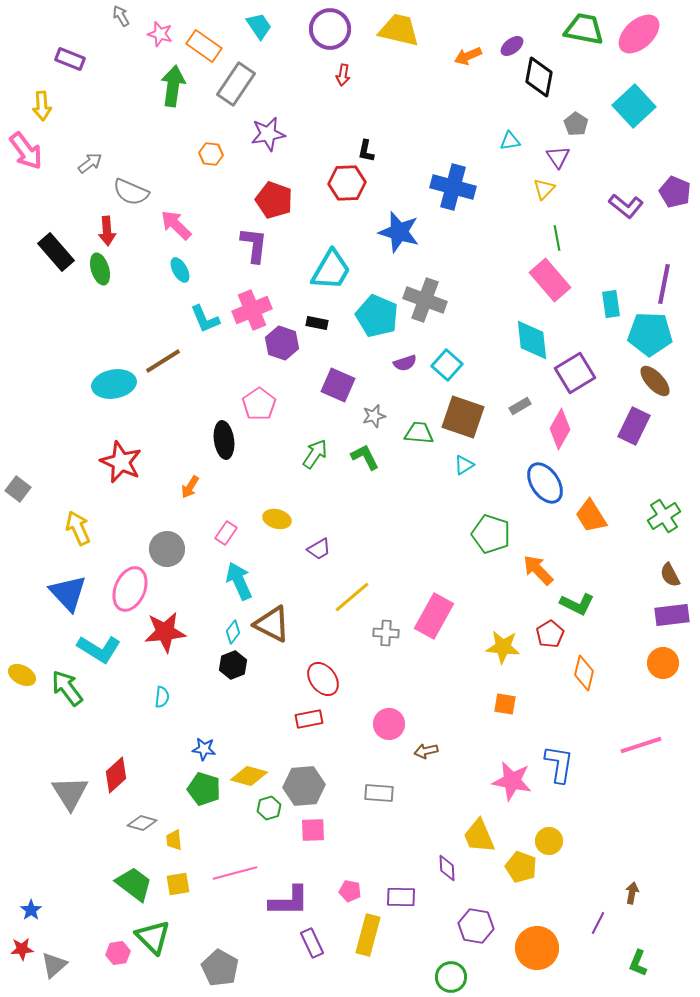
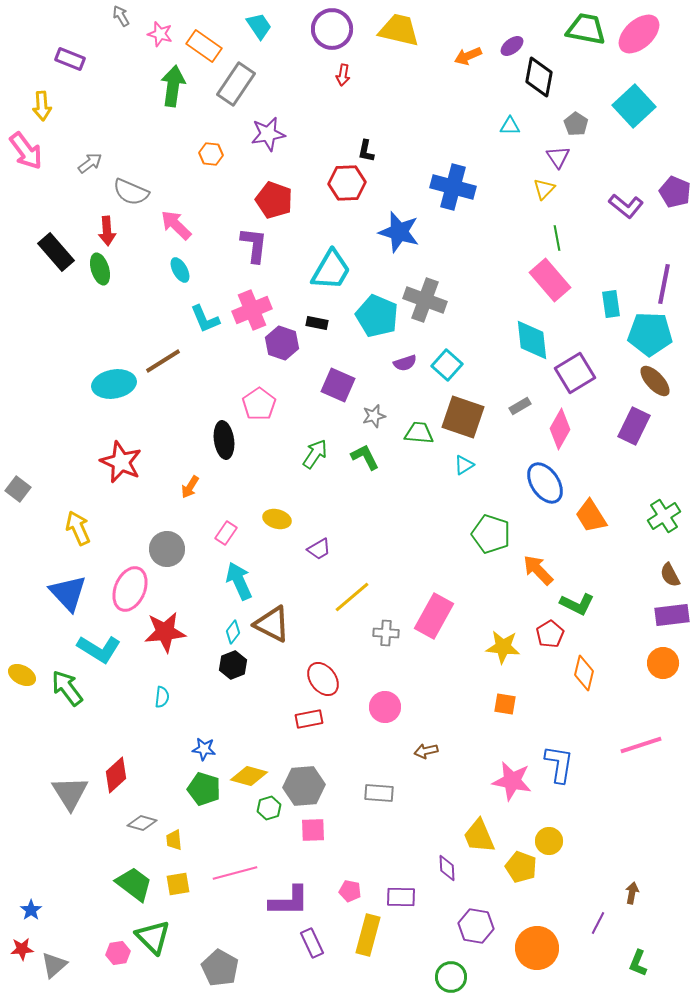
purple circle at (330, 29): moved 2 px right
green trapezoid at (584, 29): moved 2 px right
cyan triangle at (510, 141): moved 15 px up; rotated 10 degrees clockwise
pink circle at (389, 724): moved 4 px left, 17 px up
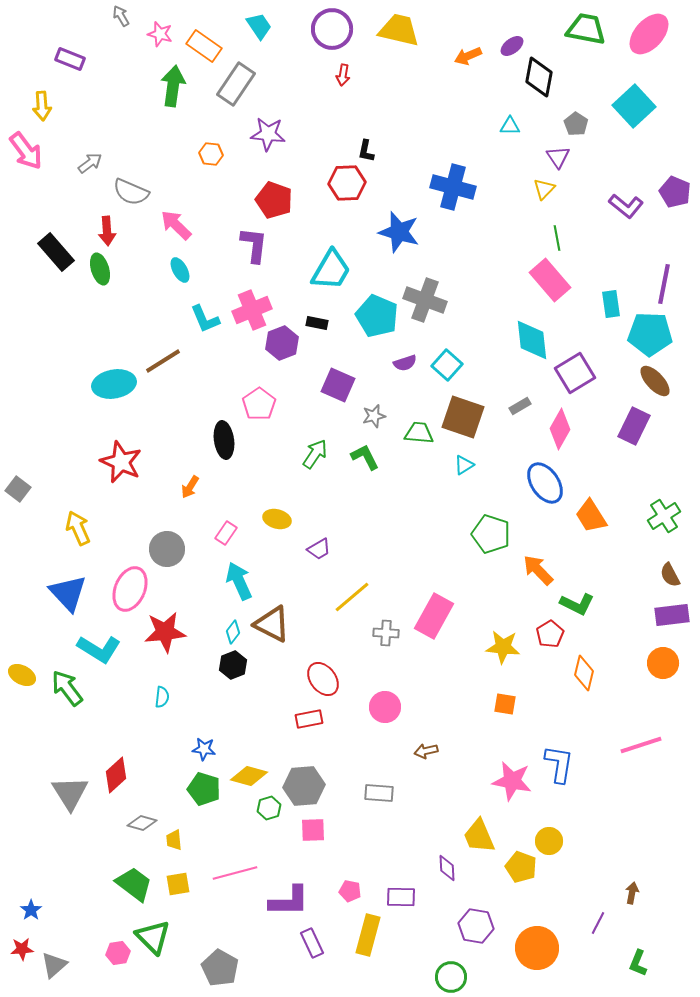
pink ellipse at (639, 34): moved 10 px right; rotated 6 degrees counterclockwise
purple star at (268, 134): rotated 16 degrees clockwise
purple hexagon at (282, 343): rotated 20 degrees clockwise
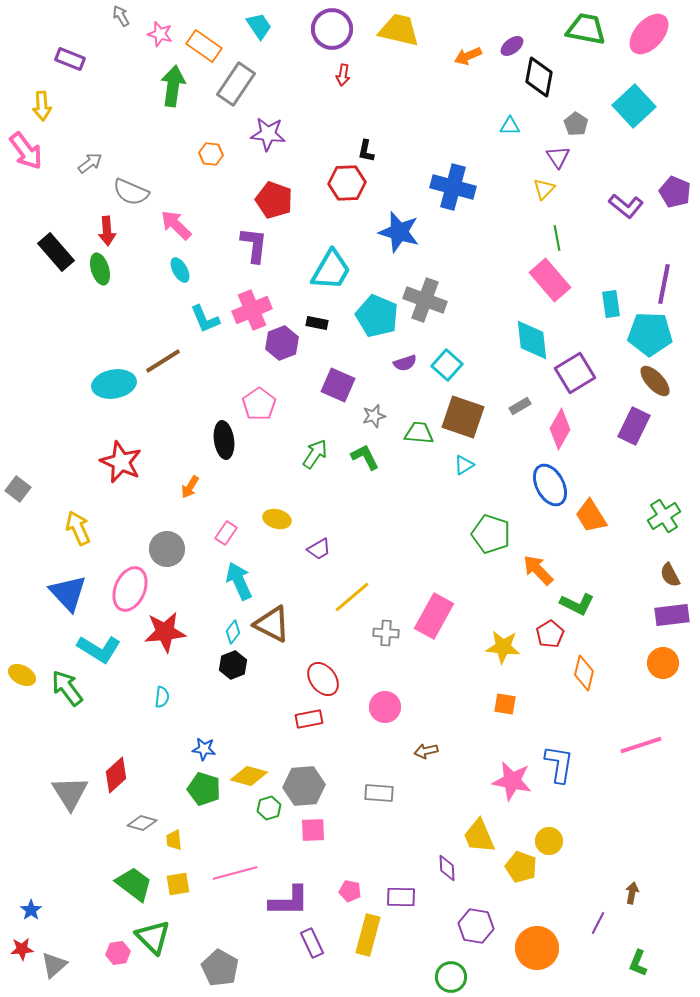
blue ellipse at (545, 483): moved 5 px right, 2 px down; rotated 6 degrees clockwise
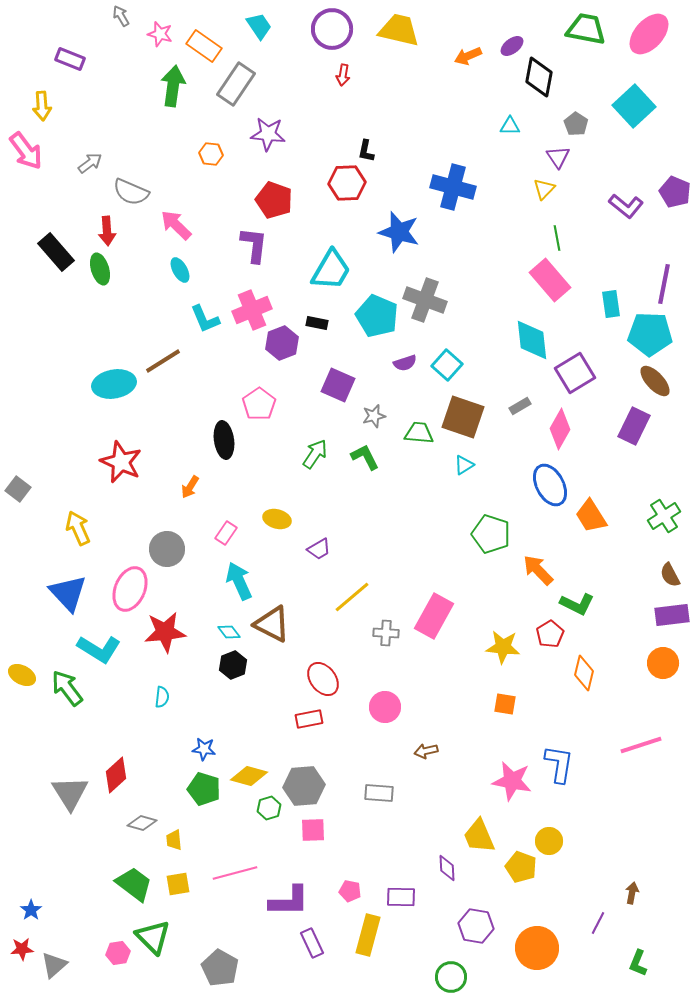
cyan diamond at (233, 632): moved 4 px left; rotated 75 degrees counterclockwise
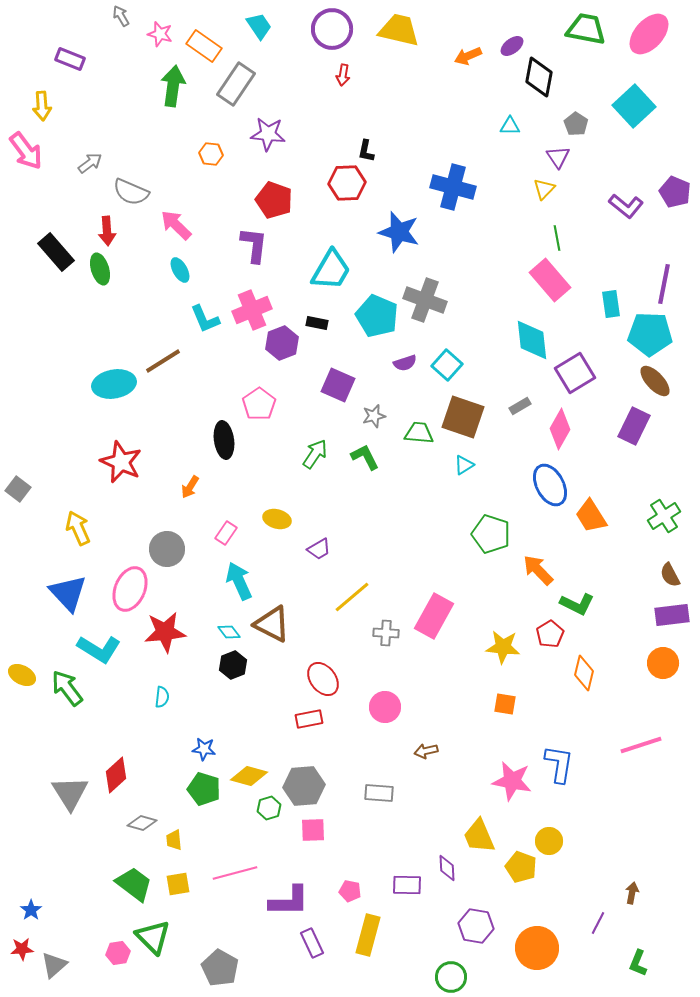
purple rectangle at (401, 897): moved 6 px right, 12 px up
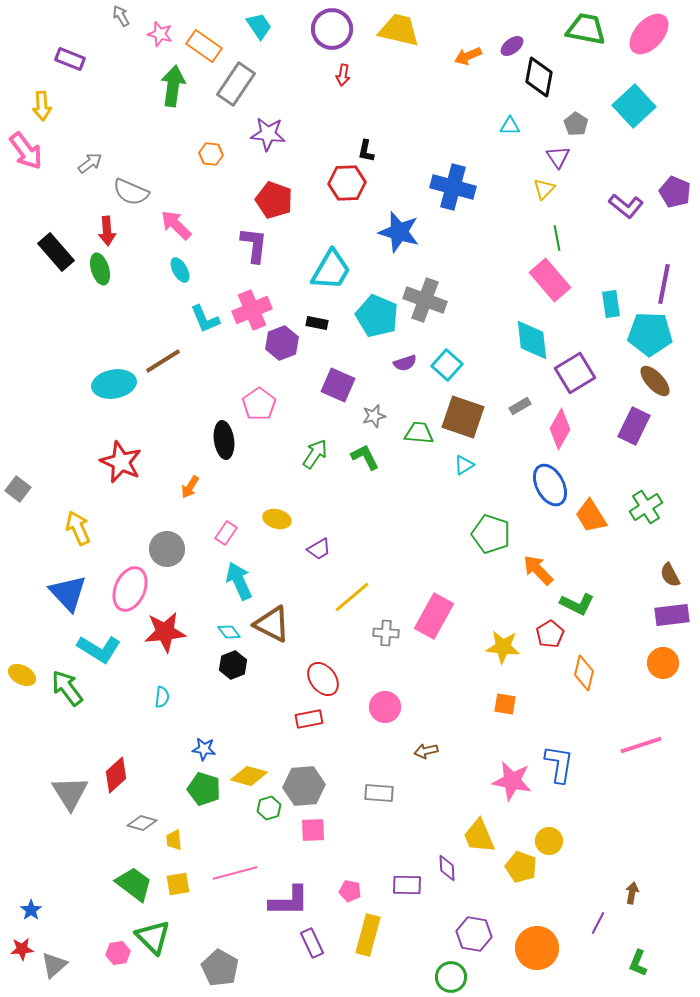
green cross at (664, 516): moved 18 px left, 9 px up
purple hexagon at (476, 926): moved 2 px left, 8 px down
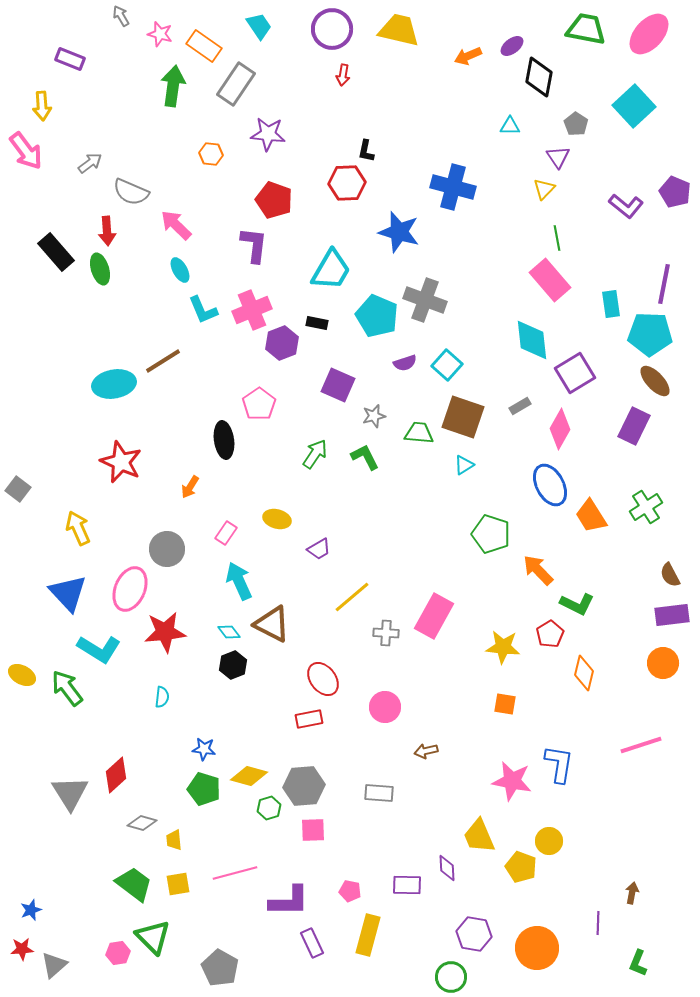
cyan L-shape at (205, 319): moved 2 px left, 9 px up
blue star at (31, 910): rotated 15 degrees clockwise
purple line at (598, 923): rotated 25 degrees counterclockwise
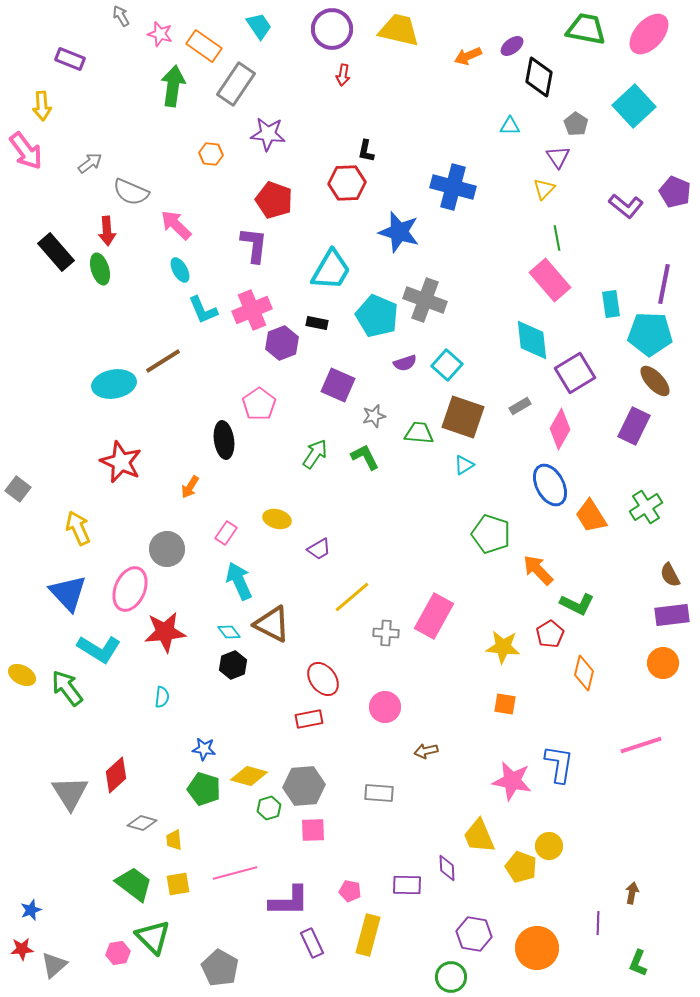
yellow circle at (549, 841): moved 5 px down
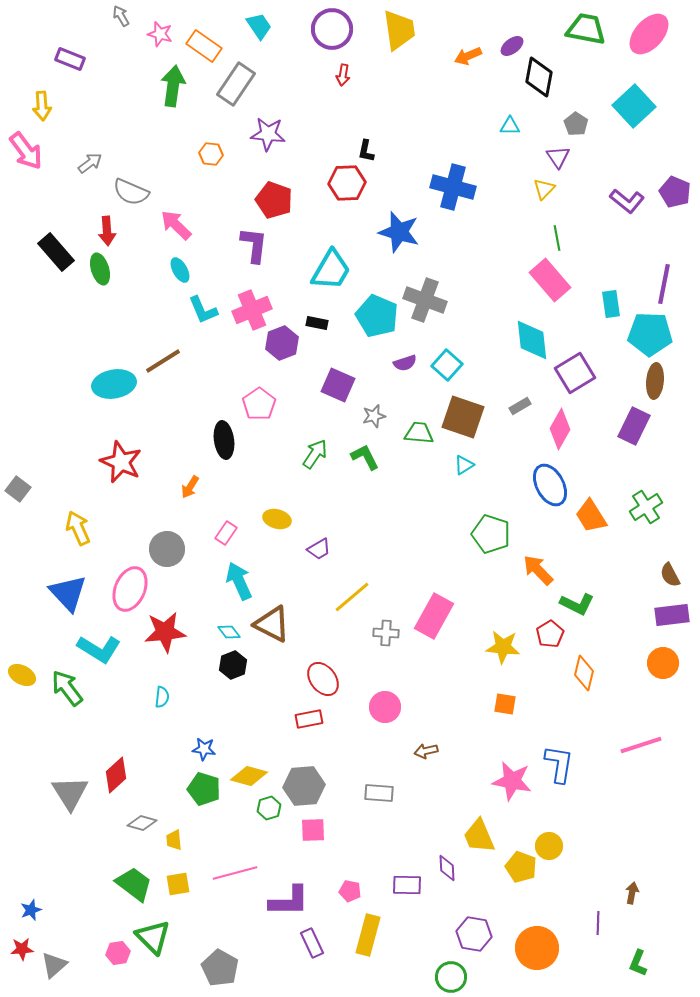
yellow trapezoid at (399, 30): rotated 69 degrees clockwise
purple L-shape at (626, 206): moved 1 px right, 5 px up
brown ellipse at (655, 381): rotated 48 degrees clockwise
